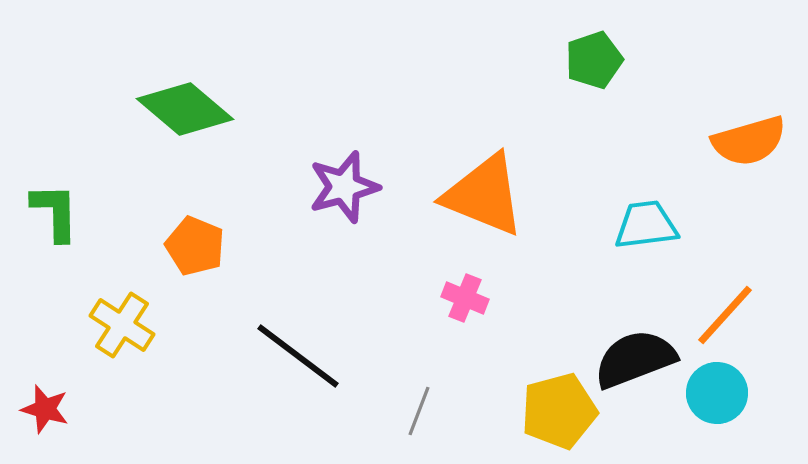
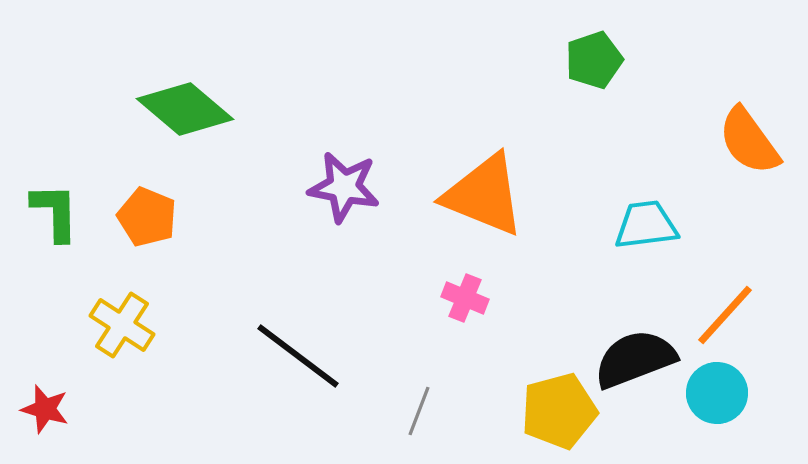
orange semicircle: rotated 70 degrees clockwise
purple star: rotated 26 degrees clockwise
orange pentagon: moved 48 px left, 29 px up
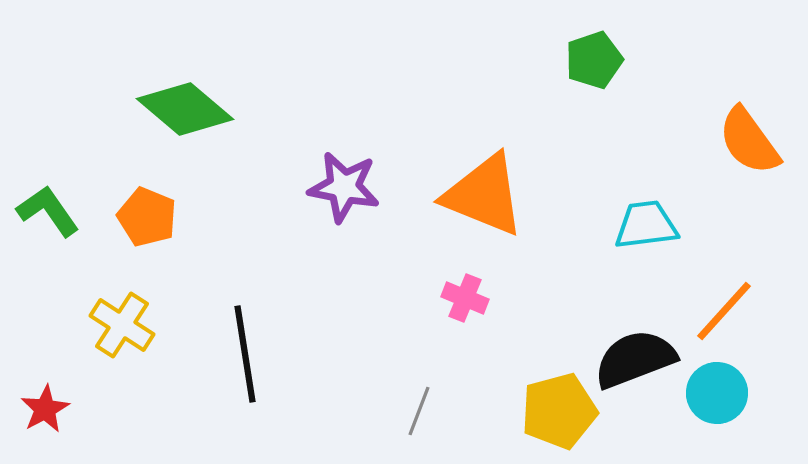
green L-shape: moved 7 px left, 1 px up; rotated 34 degrees counterclockwise
orange line: moved 1 px left, 4 px up
black line: moved 53 px left, 2 px up; rotated 44 degrees clockwise
red star: rotated 27 degrees clockwise
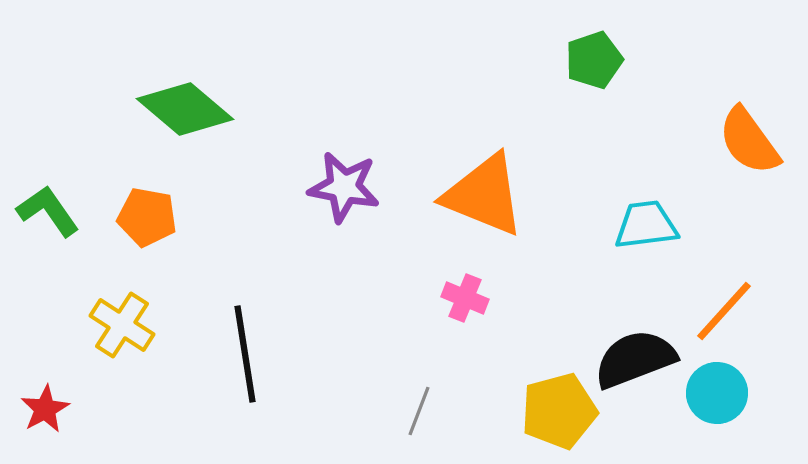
orange pentagon: rotated 12 degrees counterclockwise
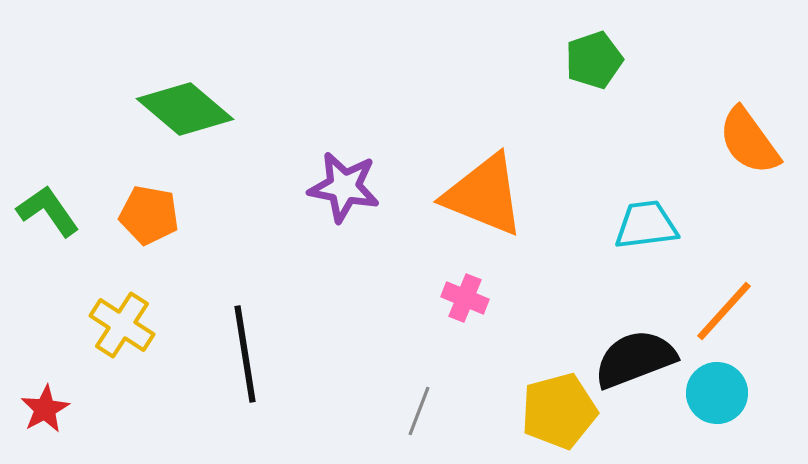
orange pentagon: moved 2 px right, 2 px up
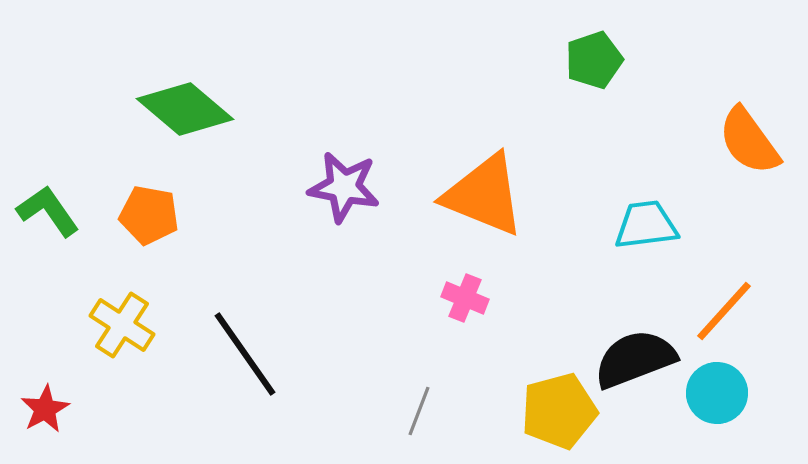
black line: rotated 26 degrees counterclockwise
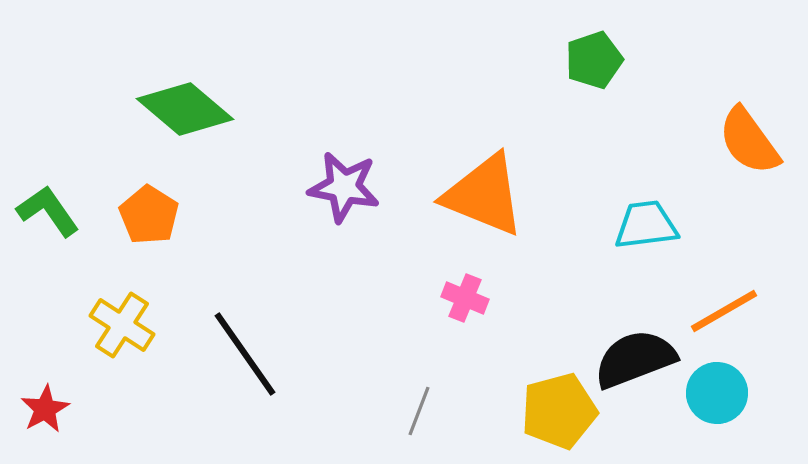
orange pentagon: rotated 22 degrees clockwise
orange line: rotated 18 degrees clockwise
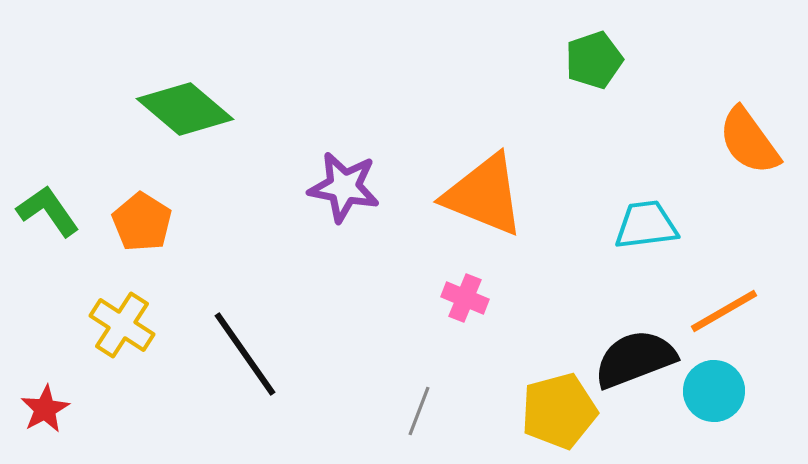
orange pentagon: moved 7 px left, 7 px down
cyan circle: moved 3 px left, 2 px up
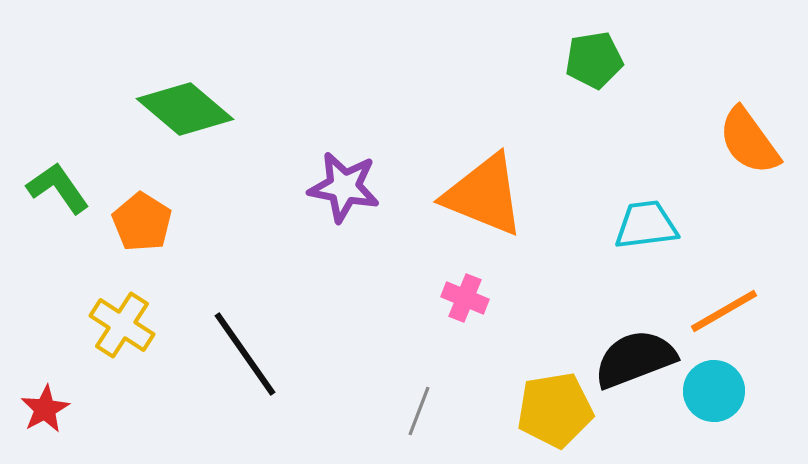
green pentagon: rotated 10 degrees clockwise
green L-shape: moved 10 px right, 23 px up
yellow pentagon: moved 4 px left, 1 px up; rotated 6 degrees clockwise
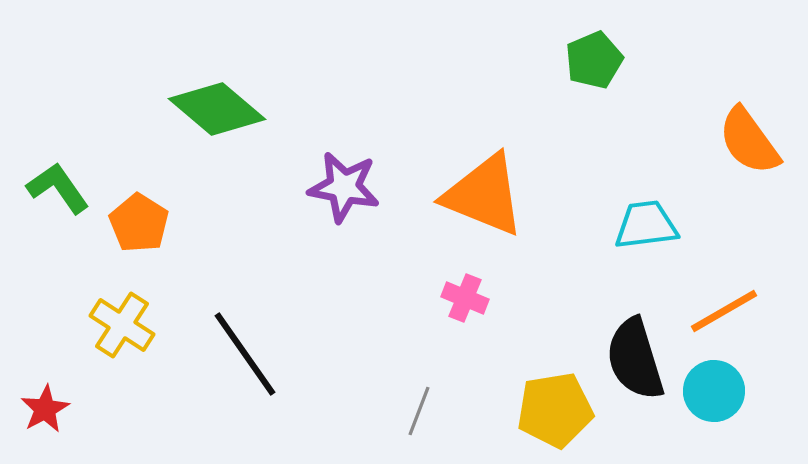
green pentagon: rotated 14 degrees counterclockwise
green diamond: moved 32 px right
orange pentagon: moved 3 px left, 1 px down
black semicircle: rotated 86 degrees counterclockwise
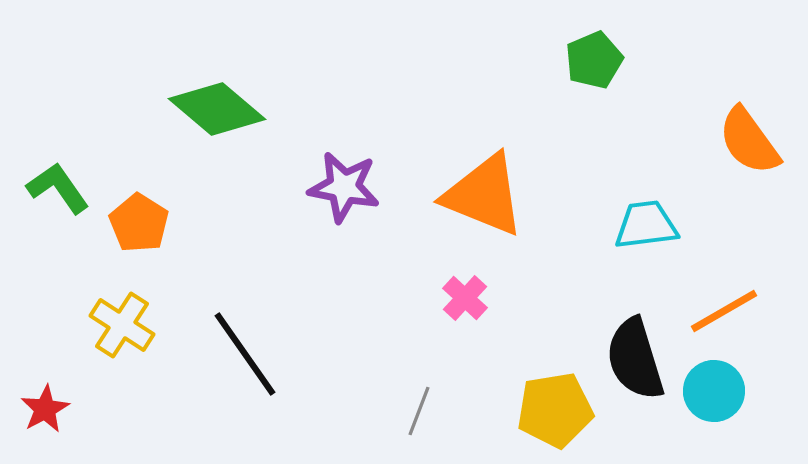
pink cross: rotated 21 degrees clockwise
